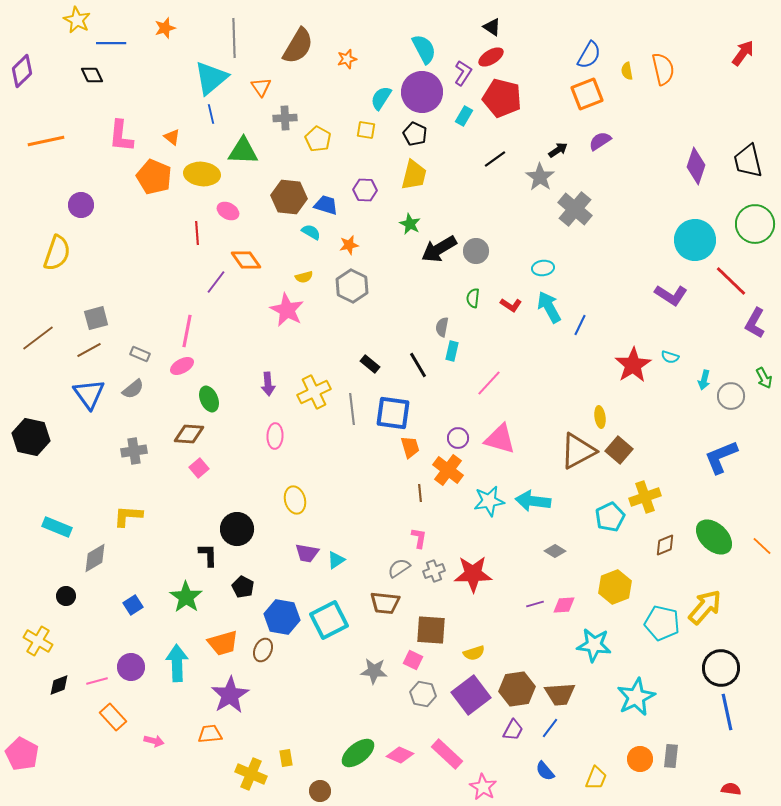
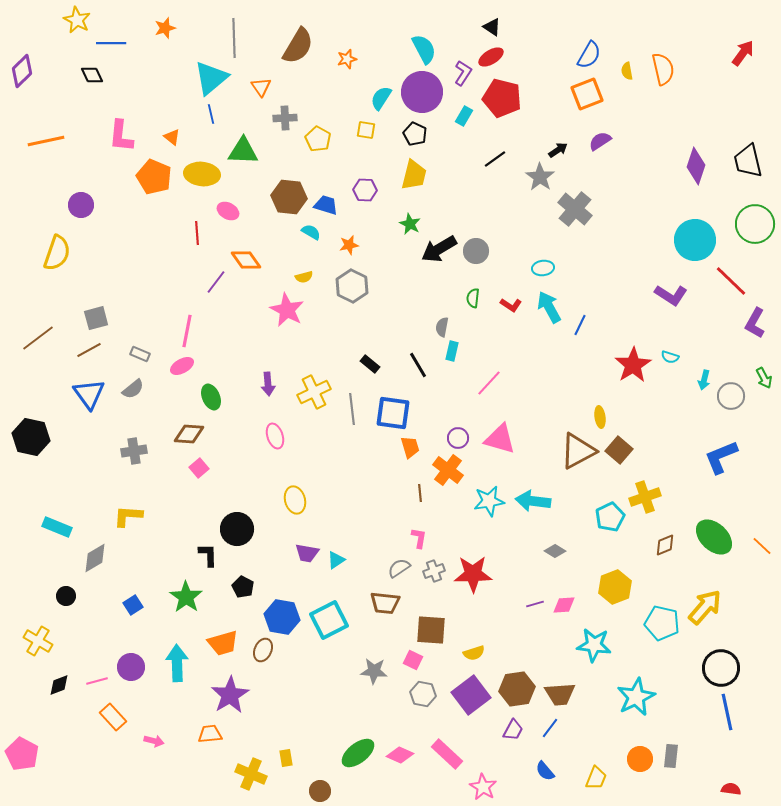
green ellipse at (209, 399): moved 2 px right, 2 px up
pink ellipse at (275, 436): rotated 20 degrees counterclockwise
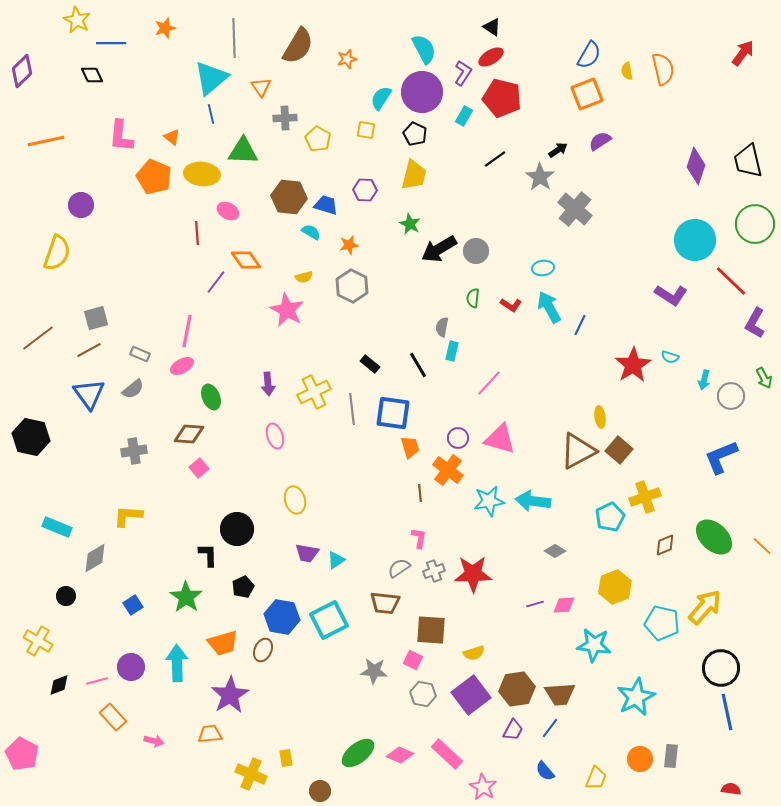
black pentagon at (243, 587): rotated 20 degrees clockwise
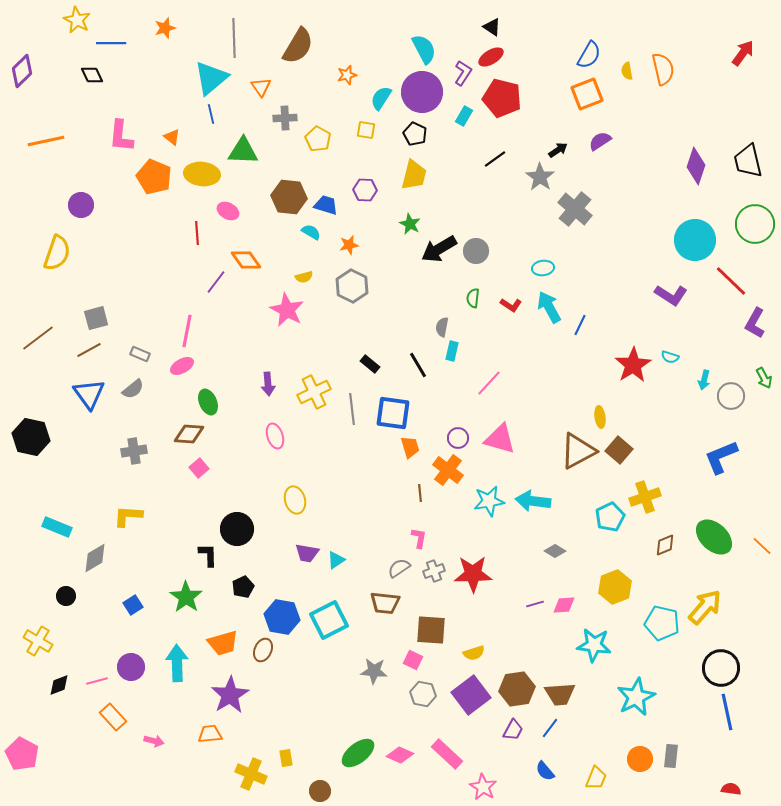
orange star at (347, 59): moved 16 px down
green ellipse at (211, 397): moved 3 px left, 5 px down
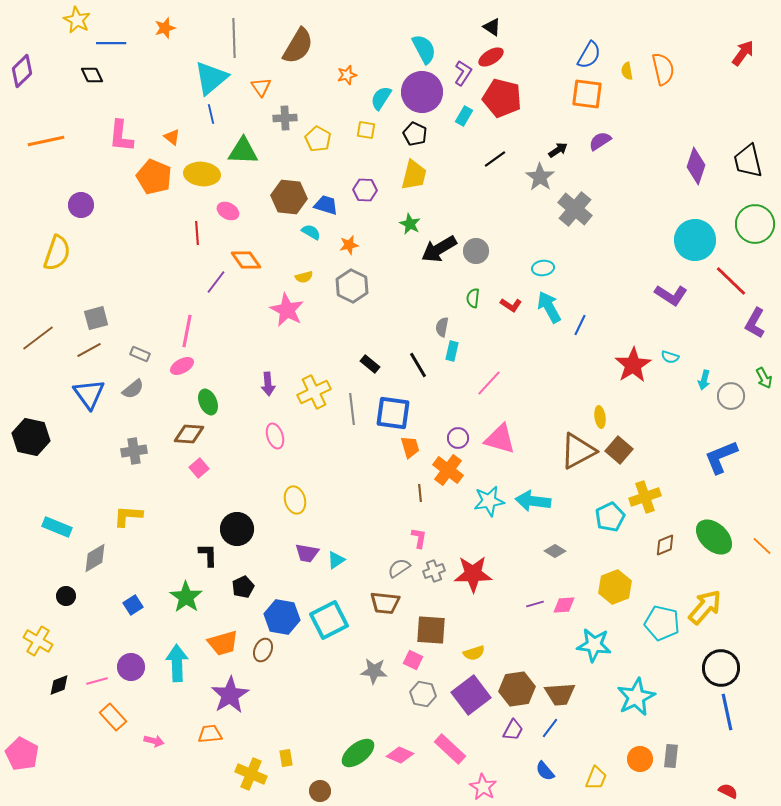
orange square at (587, 94): rotated 28 degrees clockwise
pink rectangle at (447, 754): moved 3 px right, 5 px up
red semicircle at (731, 789): moved 3 px left, 2 px down; rotated 18 degrees clockwise
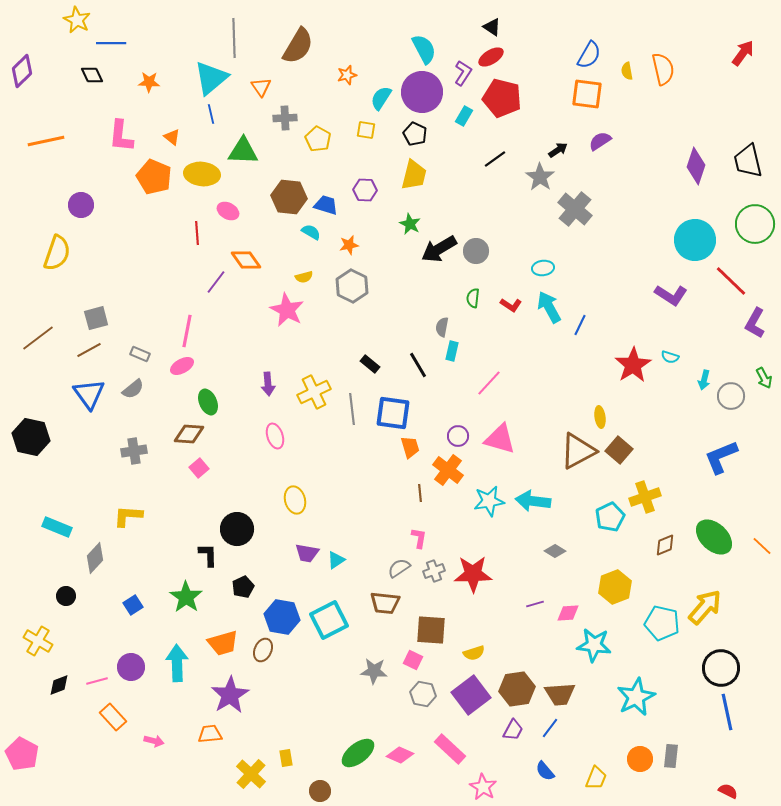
orange star at (165, 28): moved 16 px left, 54 px down; rotated 20 degrees clockwise
purple circle at (458, 438): moved 2 px up
gray diamond at (95, 558): rotated 16 degrees counterclockwise
pink diamond at (564, 605): moved 4 px right, 8 px down
yellow cross at (251, 774): rotated 20 degrees clockwise
